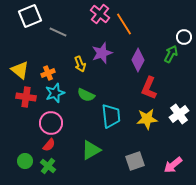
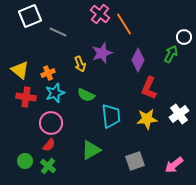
pink arrow: moved 1 px right
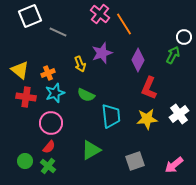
green arrow: moved 2 px right, 1 px down
red semicircle: moved 2 px down
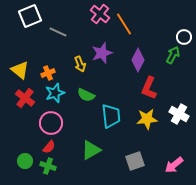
red cross: moved 1 px left, 1 px down; rotated 30 degrees clockwise
white cross: rotated 24 degrees counterclockwise
green cross: rotated 21 degrees counterclockwise
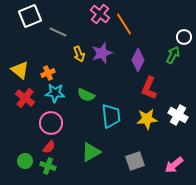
yellow arrow: moved 1 px left, 10 px up
cyan star: rotated 24 degrees clockwise
white cross: moved 1 px left, 1 px down
green triangle: moved 2 px down
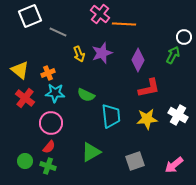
orange line: rotated 55 degrees counterclockwise
red L-shape: rotated 125 degrees counterclockwise
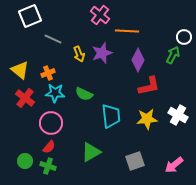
pink cross: moved 1 px down
orange line: moved 3 px right, 7 px down
gray line: moved 5 px left, 7 px down
red L-shape: moved 2 px up
green semicircle: moved 2 px left, 1 px up
